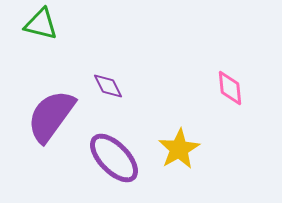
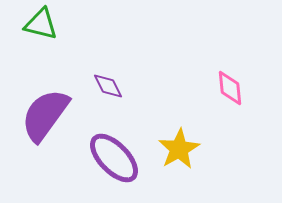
purple semicircle: moved 6 px left, 1 px up
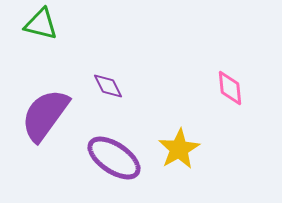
purple ellipse: rotated 12 degrees counterclockwise
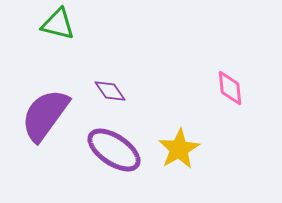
green triangle: moved 17 px right
purple diamond: moved 2 px right, 5 px down; rotated 8 degrees counterclockwise
purple ellipse: moved 8 px up
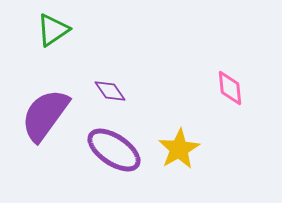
green triangle: moved 5 px left, 6 px down; rotated 48 degrees counterclockwise
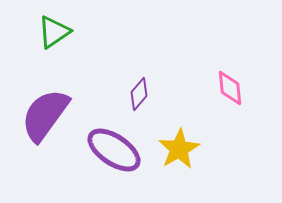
green triangle: moved 1 px right, 2 px down
purple diamond: moved 29 px right, 3 px down; rotated 76 degrees clockwise
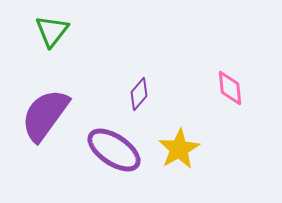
green triangle: moved 2 px left, 1 px up; rotated 18 degrees counterclockwise
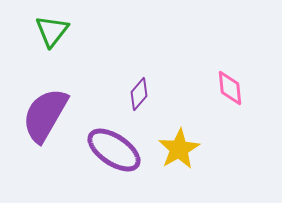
purple semicircle: rotated 6 degrees counterclockwise
